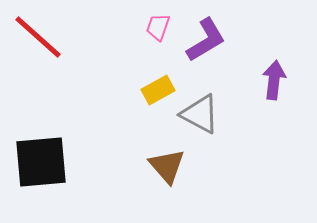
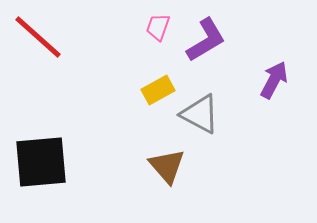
purple arrow: rotated 21 degrees clockwise
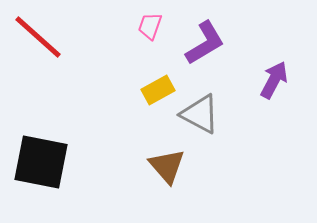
pink trapezoid: moved 8 px left, 1 px up
purple L-shape: moved 1 px left, 3 px down
black square: rotated 16 degrees clockwise
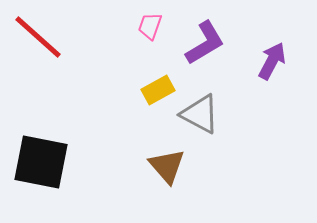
purple arrow: moved 2 px left, 19 px up
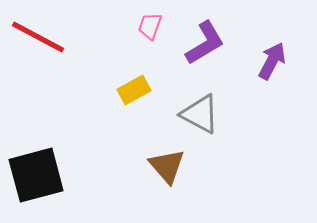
red line: rotated 14 degrees counterclockwise
yellow rectangle: moved 24 px left
black square: moved 5 px left, 13 px down; rotated 26 degrees counterclockwise
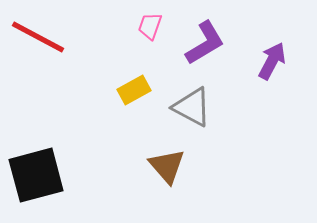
gray triangle: moved 8 px left, 7 px up
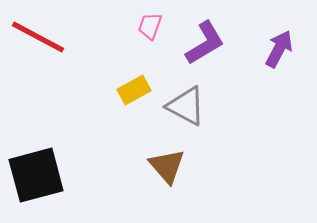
purple arrow: moved 7 px right, 12 px up
gray triangle: moved 6 px left, 1 px up
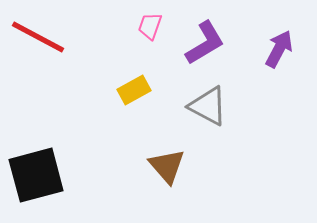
gray triangle: moved 22 px right
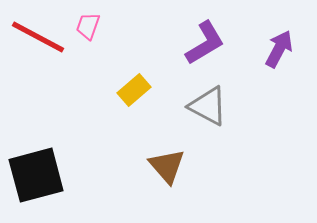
pink trapezoid: moved 62 px left
yellow rectangle: rotated 12 degrees counterclockwise
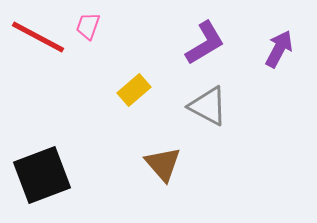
brown triangle: moved 4 px left, 2 px up
black square: moved 6 px right; rotated 6 degrees counterclockwise
